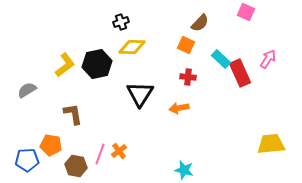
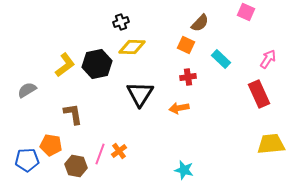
red rectangle: moved 19 px right, 21 px down
red cross: rotated 14 degrees counterclockwise
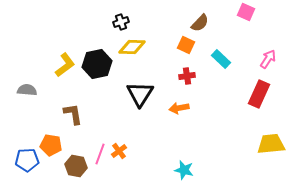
red cross: moved 1 px left, 1 px up
gray semicircle: rotated 36 degrees clockwise
red rectangle: rotated 48 degrees clockwise
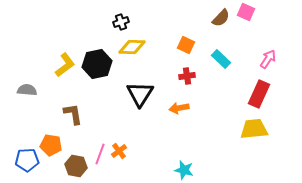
brown semicircle: moved 21 px right, 5 px up
yellow trapezoid: moved 17 px left, 15 px up
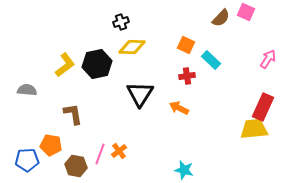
cyan rectangle: moved 10 px left, 1 px down
red rectangle: moved 4 px right, 13 px down
orange arrow: rotated 36 degrees clockwise
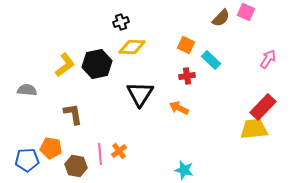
red rectangle: rotated 20 degrees clockwise
orange pentagon: moved 3 px down
pink line: rotated 25 degrees counterclockwise
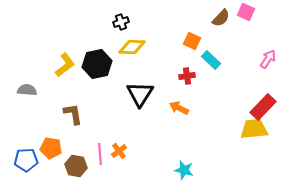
orange square: moved 6 px right, 4 px up
blue pentagon: moved 1 px left
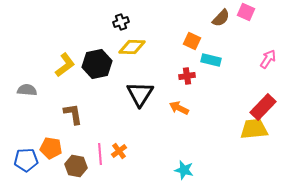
cyan rectangle: rotated 30 degrees counterclockwise
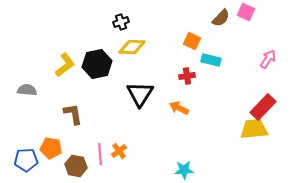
cyan star: rotated 18 degrees counterclockwise
